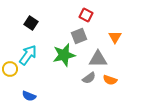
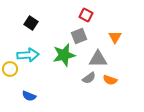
cyan arrow: rotated 50 degrees clockwise
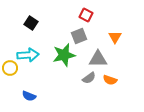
yellow circle: moved 1 px up
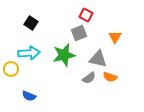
gray square: moved 3 px up
cyan arrow: moved 1 px right, 2 px up
gray triangle: rotated 12 degrees clockwise
yellow circle: moved 1 px right, 1 px down
orange semicircle: moved 3 px up
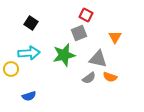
blue semicircle: rotated 40 degrees counterclockwise
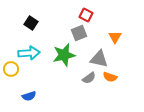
gray triangle: moved 1 px right
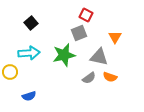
black square: rotated 16 degrees clockwise
gray triangle: moved 2 px up
yellow circle: moved 1 px left, 3 px down
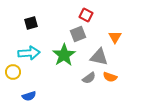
black square: rotated 24 degrees clockwise
gray square: moved 1 px left, 1 px down
green star: rotated 20 degrees counterclockwise
yellow circle: moved 3 px right
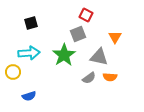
orange semicircle: rotated 16 degrees counterclockwise
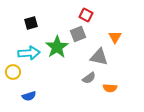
green star: moved 7 px left, 8 px up
orange semicircle: moved 11 px down
